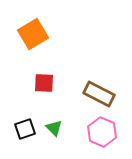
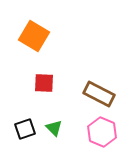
orange square: moved 1 px right, 2 px down; rotated 28 degrees counterclockwise
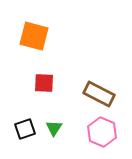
orange square: rotated 16 degrees counterclockwise
green triangle: rotated 18 degrees clockwise
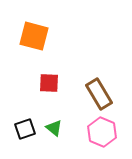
red square: moved 5 px right
brown rectangle: rotated 32 degrees clockwise
green triangle: rotated 24 degrees counterclockwise
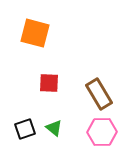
orange square: moved 1 px right, 3 px up
pink hexagon: rotated 24 degrees counterclockwise
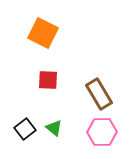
orange square: moved 8 px right; rotated 12 degrees clockwise
red square: moved 1 px left, 3 px up
black square: rotated 20 degrees counterclockwise
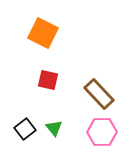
red square: rotated 10 degrees clockwise
brown rectangle: rotated 12 degrees counterclockwise
green triangle: rotated 12 degrees clockwise
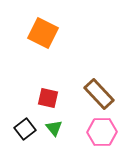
red square: moved 18 px down
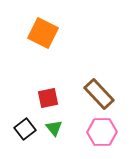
red square: rotated 25 degrees counterclockwise
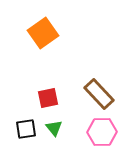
orange square: rotated 28 degrees clockwise
black square: moved 1 px right; rotated 30 degrees clockwise
